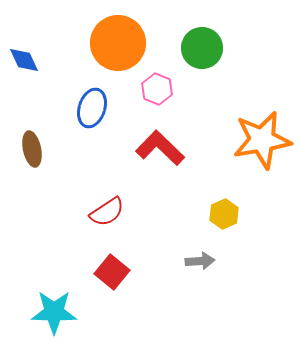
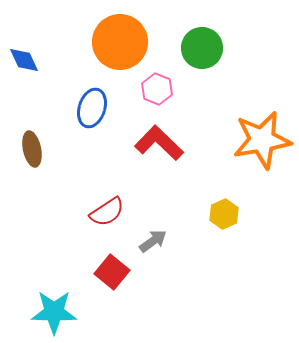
orange circle: moved 2 px right, 1 px up
red L-shape: moved 1 px left, 5 px up
gray arrow: moved 47 px left, 20 px up; rotated 32 degrees counterclockwise
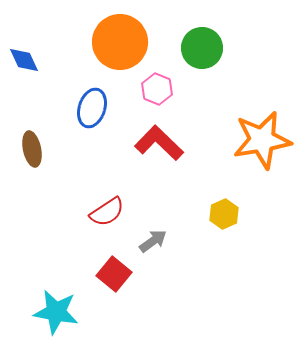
red square: moved 2 px right, 2 px down
cyan star: moved 2 px right; rotated 9 degrees clockwise
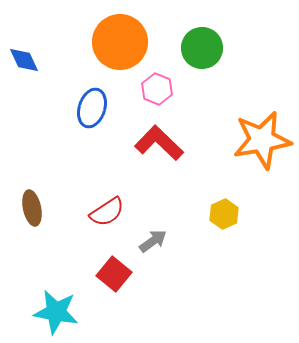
brown ellipse: moved 59 px down
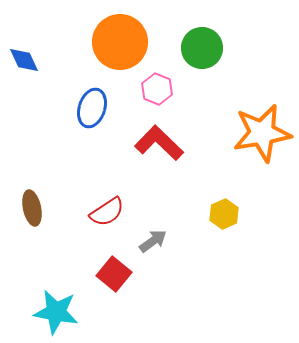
orange star: moved 7 px up
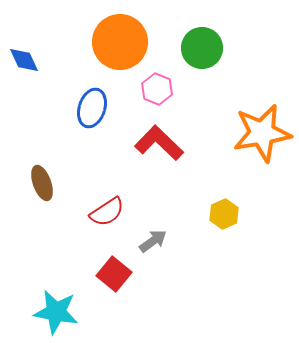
brown ellipse: moved 10 px right, 25 px up; rotated 8 degrees counterclockwise
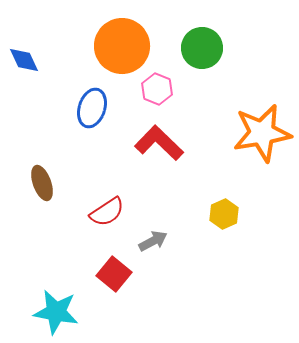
orange circle: moved 2 px right, 4 px down
gray arrow: rotated 8 degrees clockwise
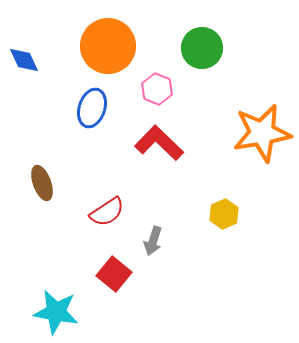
orange circle: moved 14 px left
gray arrow: rotated 136 degrees clockwise
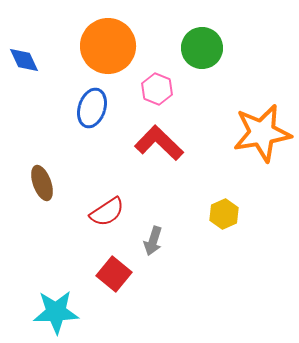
cyan star: rotated 12 degrees counterclockwise
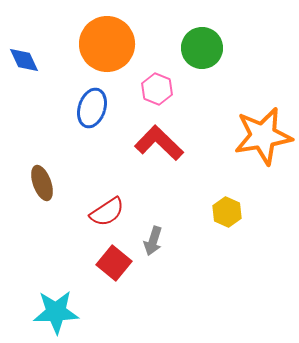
orange circle: moved 1 px left, 2 px up
orange star: moved 1 px right, 3 px down
yellow hexagon: moved 3 px right, 2 px up; rotated 12 degrees counterclockwise
red square: moved 11 px up
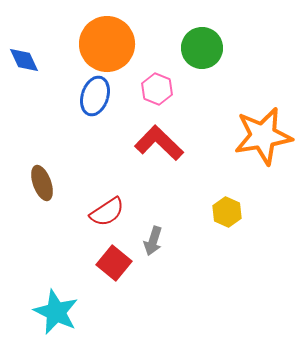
blue ellipse: moved 3 px right, 12 px up
cyan star: rotated 27 degrees clockwise
